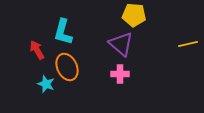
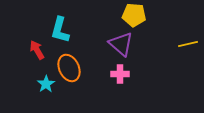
cyan L-shape: moved 3 px left, 2 px up
orange ellipse: moved 2 px right, 1 px down
cyan star: rotated 18 degrees clockwise
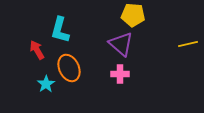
yellow pentagon: moved 1 px left
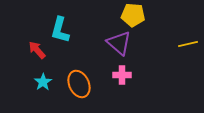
purple triangle: moved 2 px left, 1 px up
red arrow: rotated 12 degrees counterclockwise
orange ellipse: moved 10 px right, 16 px down
pink cross: moved 2 px right, 1 px down
cyan star: moved 3 px left, 2 px up
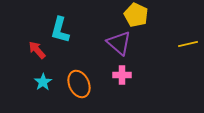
yellow pentagon: moved 3 px right; rotated 20 degrees clockwise
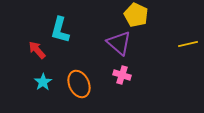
pink cross: rotated 18 degrees clockwise
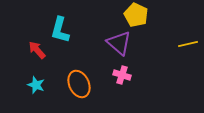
cyan star: moved 7 px left, 3 px down; rotated 18 degrees counterclockwise
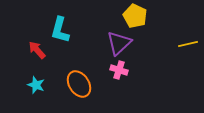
yellow pentagon: moved 1 px left, 1 px down
purple triangle: rotated 36 degrees clockwise
pink cross: moved 3 px left, 5 px up
orange ellipse: rotated 8 degrees counterclockwise
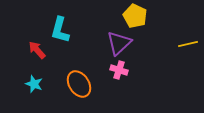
cyan star: moved 2 px left, 1 px up
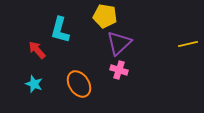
yellow pentagon: moved 30 px left; rotated 15 degrees counterclockwise
